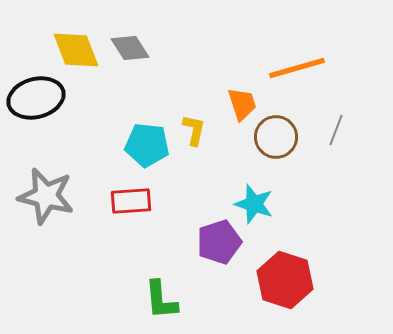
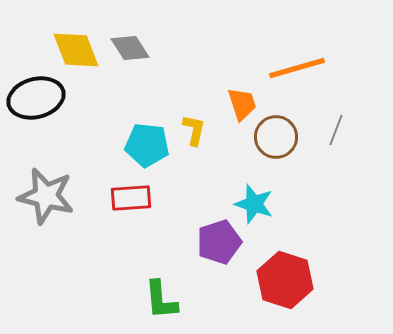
red rectangle: moved 3 px up
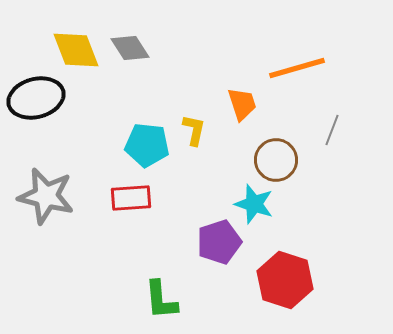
gray line: moved 4 px left
brown circle: moved 23 px down
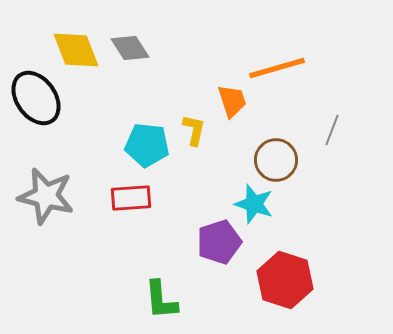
orange line: moved 20 px left
black ellipse: rotated 70 degrees clockwise
orange trapezoid: moved 10 px left, 3 px up
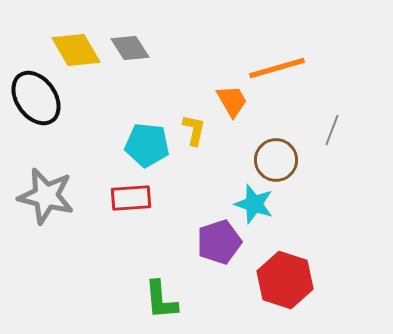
yellow diamond: rotated 9 degrees counterclockwise
orange trapezoid: rotated 12 degrees counterclockwise
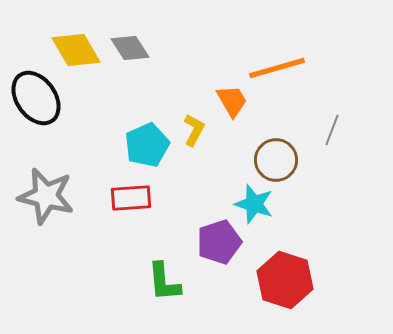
yellow L-shape: rotated 16 degrees clockwise
cyan pentagon: rotated 30 degrees counterclockwise
green L-shape: moved 3 px right, 18 px up
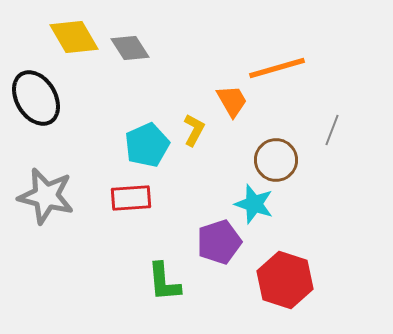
yellow diamond: moved 2 px left, 13 px up
black ellipse: rotated 4 degrees clockwise
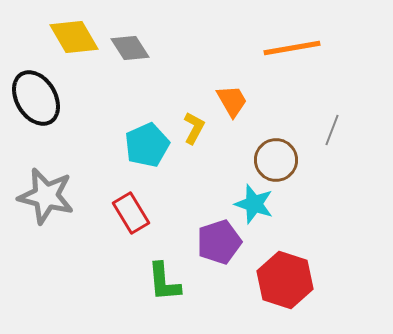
orange line: moved 15 px right, 20 px up; rotated 6 degrees clockwise
yellow L-shape: moved 2 px up
red rectangle: moved 15 px down; rotated 63 degrees clockwise
